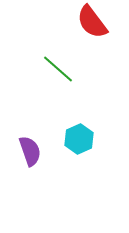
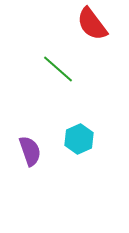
red semicircle: moved 2 px down
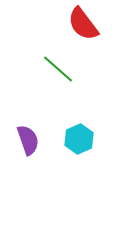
red semicircle: moved 9 px left
purple semicircle: moved 2 px left, 11 px up
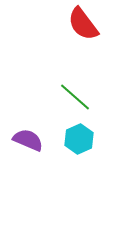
green line: moved 17 px right, 28 px down
purple semicircle: rotated 48 degrees counterclockwise
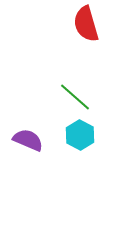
red semicircle: moved 3 px right; rotated 21 degrees clockwise
cyan hexagon: moved 1 px right, 4 px up; rotated 8 degrees counterclockwise
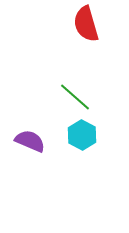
cyan hexagon: moved 2 px right
purple semicircle: moved 2 px right, 1 px down
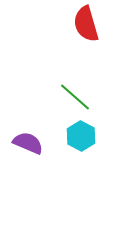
cyan hexagon: moved 1 px left, 1 px down
purple semicircle: moved 2 px left, 2 px down
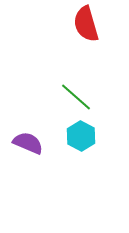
green line: moved 1 px right
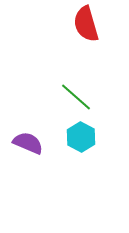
cyan hexagon: moved 1 px down
